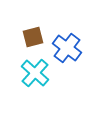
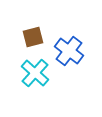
blue cross: moved 2 px right, 3 px down
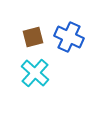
blue cross: moved 14 px up; rotated 12 degrees counterclockwise
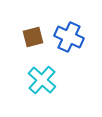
cyan cross: moved 7 px right, 7 px down
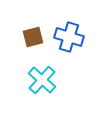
blue cross: rotated 8 degrees counterclockwise
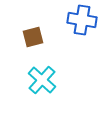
blue cross: moved 13 px right, 17 px up; rotated 8 degrees counterclockwise
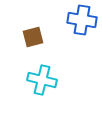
cyan cross: rotated 28 degrees counterclockwise
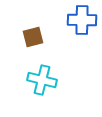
blue cross: rotated 8 degrees counterclockwise
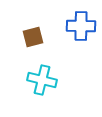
blue cross: moved 1 px left, 6 px down
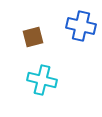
blue cross: rotated 12 degrees clockwise
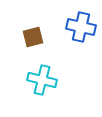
blue cross: moved 1 px down
